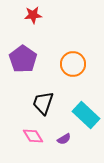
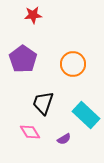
pink diamond: moved 3 px left, 4 px up
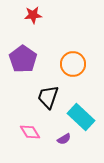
black trapezoid: moved 5 px right, 6 px up
cyan rectangle: moved 5 px left, 2 px down
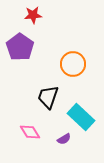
purple pentagon: moved 3 px left, 12 px up
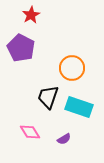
red star: moved 2 px left; rotated 24 degrees counterclockwise
purple pentagon: moved 1 px right, 1 px down; rotated 8 degrees counterclockwise
orange circle: moved 1 px left, 4 px down
cyan rectangle: moved 2 px left, 10 px up; rotated 24 degrees counterclockwise
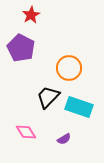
orange circle: moved 3 px left
black trapezoid: rotated 25 degrees clockwise
pink diamond: moved 4 px left
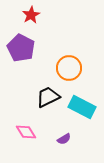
black trapezoid: rotated 20 degrees clockwise
cyan rectangle: moved 3 px right; rotated 8 degrees clockwise
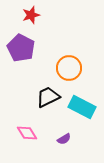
red star: rotated 12 degrees clockwise
pink diamond: moved 1 px right, 1 px down
